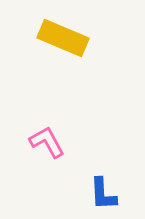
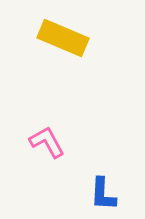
blue L-shape: rotated 6 degrees clockwise
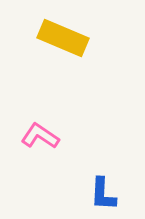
pink L-shape: moved 7 px left, 6 px up; rotated 27 degrees counterclockwise
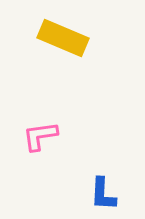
pink L-shape: rotated 42 degrees counterclockwise
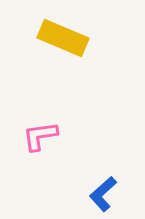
blue L-shape: rotated 45 degrees clockwise
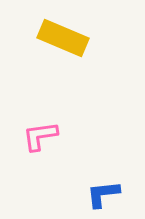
blue L-shape: rotated 36 degrees clockwise
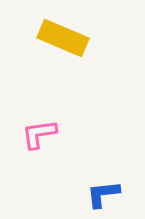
pink L-shape: moved 1 px left, 2 px up
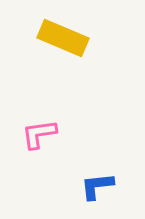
blue L-shape: moved 6 px left, 8 px up
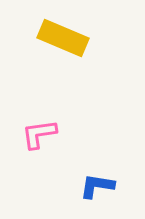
blue L-shape: rotated 15 degrees clockwise
